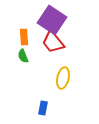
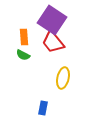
green semicircle: moved 1 px up; rotated 40 degrees counterclockwise
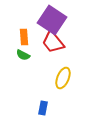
yellow ellipse: rotated 10 degrees clockwise
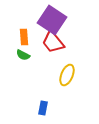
yellow ellipse: moved 4 px right, 3 px up
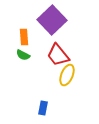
purple square: rotated 12 degrees clockwise
red trapezoid: moved 5 px right, 13 px down
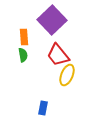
green semicircle: rotated 128 degrees counterclockwise
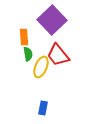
green semicircle: moved 5 px right, 1 px up
yellow ellipse: moved 26 px left, 8 px up
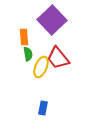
red trapezoid: moved 3 px down
